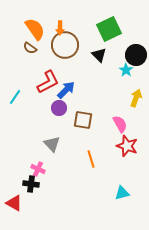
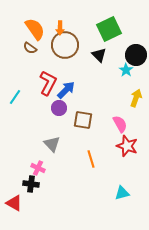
red L-shape: moved 1 px down; rotated 35 degrees counterclockwise
pink cross: moved 1 px up
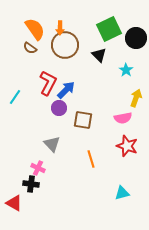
black circle: moved 17 px up
pink semicircle: moved 3 px right, 6 px up; rotated 108 degrees clockwise
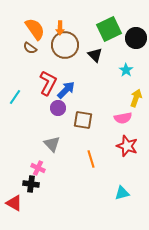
black triangle: moved 4 px left
purple circle: moved 1 px left
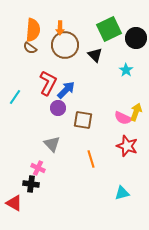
orange semicircle: moved 2 px left, 1 px down; rotated 40 degrees clockwise
yellow arrow: moved 14 px down
pink semicircle: rotated 36 degrees clockwise
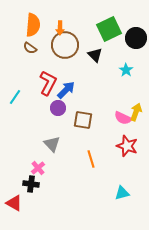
orange semicircle: moved 5 px up
pink cross: rotated 24 degrees clockwise
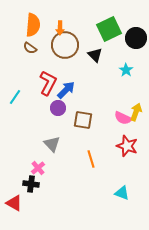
cyan triangle: rotated 35 degrees clockwise
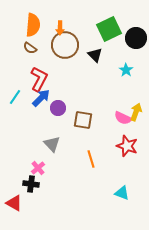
red L-shape: moved 9 px left, 4 px up
blue arrow: moved 25 px left, 8 px down
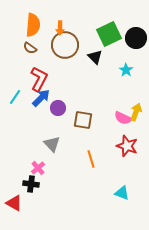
green square: moved 5 px down
black triangle: moved 2 px down
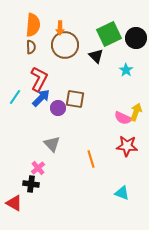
brown semicircle: moved 1 px right, 1 px up; rotated 128 degrees counterclockwise
black triangle: moved 1 px right, 1 px up
brown square: moved 8 px left, 21 px up
red star: rotated 15 degrees counterclockwise
